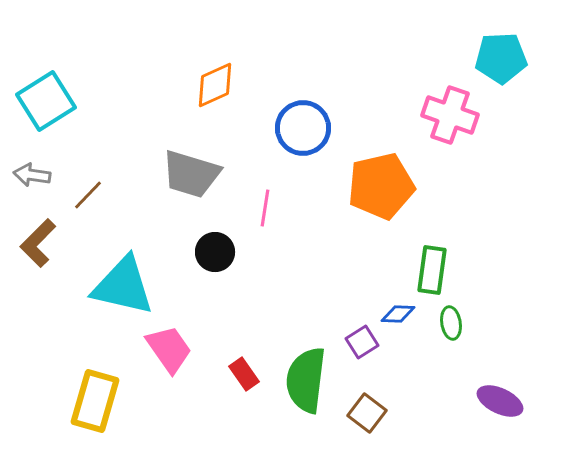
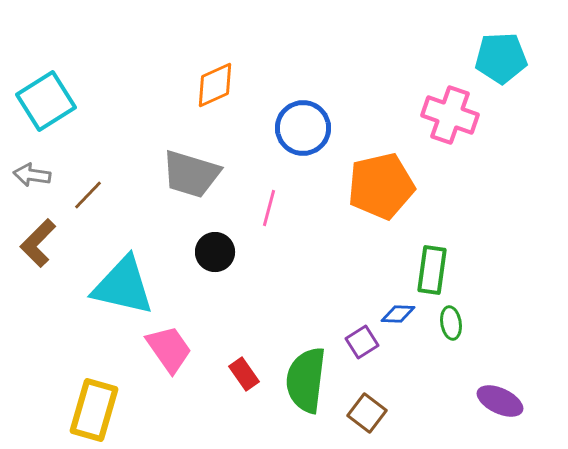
pink line: moved 4 px right; rotated 6 degrees clockwise
yellow rectangle: moved 1 px left, 9 px down
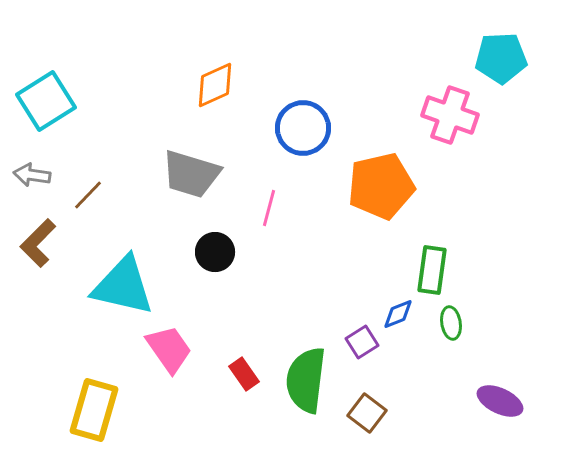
blue diamond: rotated 24 degrees counterclockwise
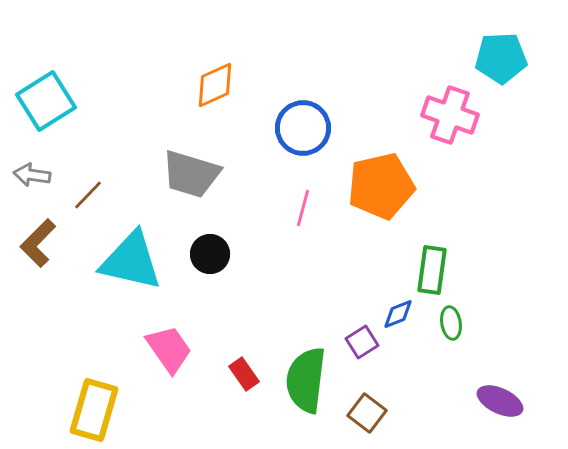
pink line: moved 34 px right
black circle: moved 5 px left, 2 px down
cyan triangle: moved 8 px right, 25 px up
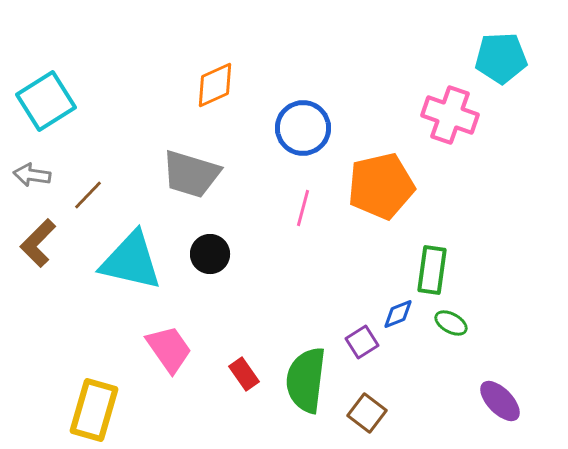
green ellipse: rotated 52 degrees counterclockwise
purple ellipse: rotated 21 degrees clockwise
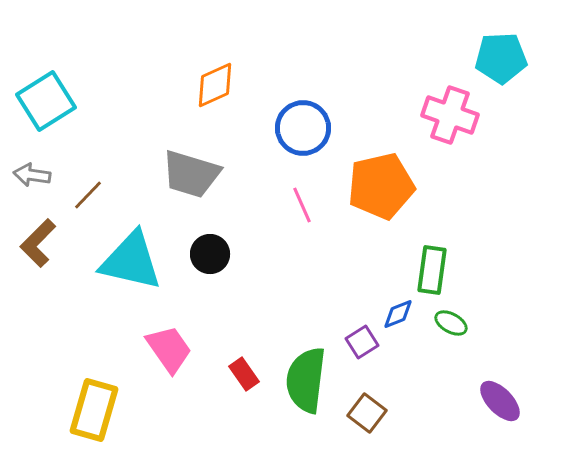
pink line: moved 1 px left, 3 px up; rotated 39 degrees counterclockwise
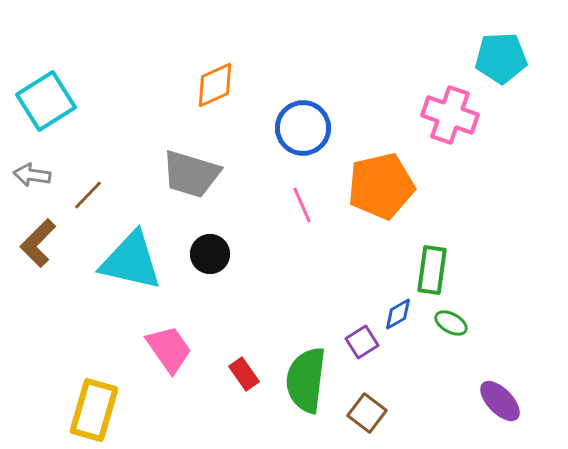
blue diamond: rotated 8 degrees counterclockwise
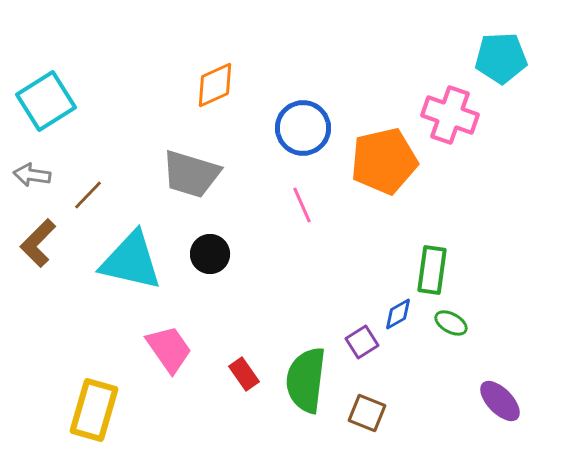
orange pentagon: moved 3 px right, 25 px up
brown square: rotated 15 degrees counterclockwise
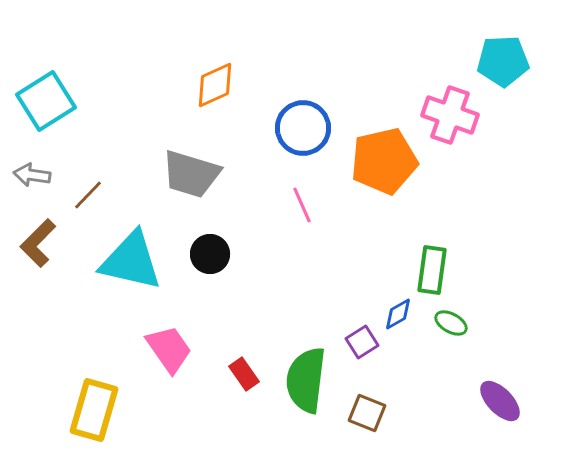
cyan pentagon: moved 2 px right, 3 px down
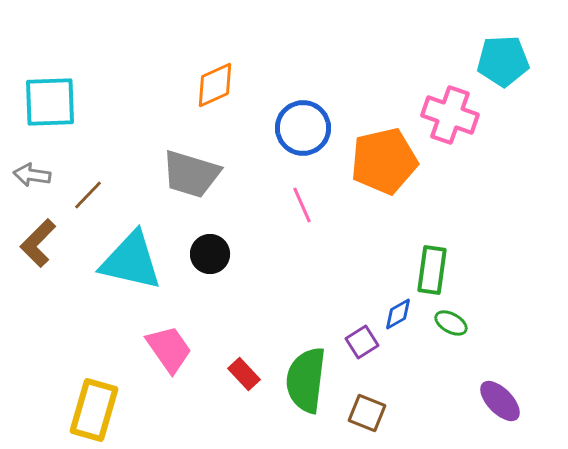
cyan square: moved 4 px right, 1 px down; rotated 30 degrees clockwise
red rectangle: rotated 8 degrees counterclockwise
